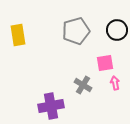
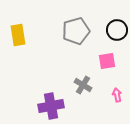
pink square: moved 2 px right, 2 px up
pink arrow: moved 2 px right, 12 px down
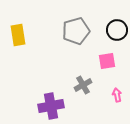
gray cross: rotated 30 degrees clockwise
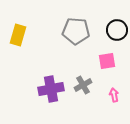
gray pentagon: rotated 20 degrees clockwise
yellow rectangle: rotated 25 degrees clockwise
pink arrow: moved 3 px left
purple cross: moved 17 px up
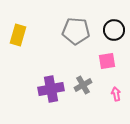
black circle: moved 3 px left
pink arrow: moved 2 px right, 1 px up
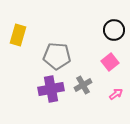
gray pentagon: moved 19 px left, 25 px down
pink square: moved 3 px right, 1 px down; rotated 30 degrees counterclockwise
pink arrow: rotated 64 degrees clockwise
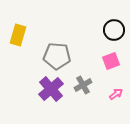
pink square: moved 1 px right, 1 px up; rotated 18 degrees clockwise
purple cross: rotated 30 degrees counterclockwise
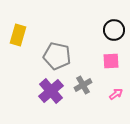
gray pentagon: rotated 8 degrees clockwise
pink square: rotated 18 degrees clockwise
purple cross: moved 2 px down
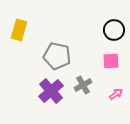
yellow rectangle: moved 1 px right, 5 px up
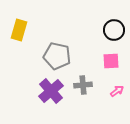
gray cross: rotated 24 degrees clockwise
pink arrow: moved 1 px right, 3 px up
